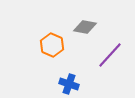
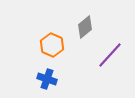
gray diamond: rotated 50 degrees counterclockwise
blue cross: moved 22 px left, 5 px up
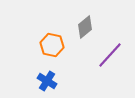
orange hexagon: rotated 10 degrees counterclockwise
blue cross: moved 2 px down; rotated 12 degrees clockwise
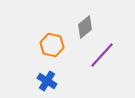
purple line: moved 8 px left
